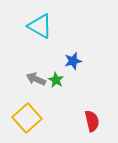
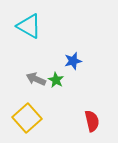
cyan triangle: moved 11 px left
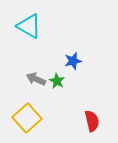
green star: moved 1 px right, 1 px down
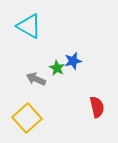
green star: moved 13 px up
red semicircle: moved 5 px right, 14 px up
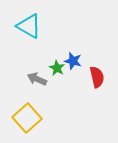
blue star: rotated 30 degrees clockwise
gray arrow: moved 1 px right
red semicircle: moved 30 px up
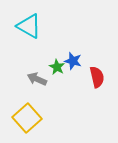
green star: moved 1 px up
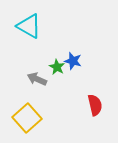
red semicircle: moved 2 px left, 28 px down
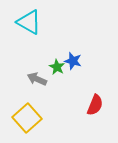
cyan triangle: moved 4 px up
red semicircle: rotated 35 degrees clockwise
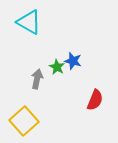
gray arrow: rotated 78 degrees clockwise
red semicircle: moved 5 px up
yellow square: moved 3 px left, 3 px down
